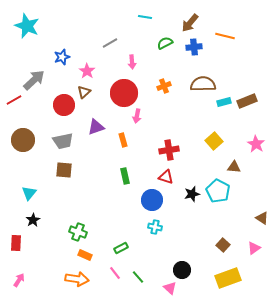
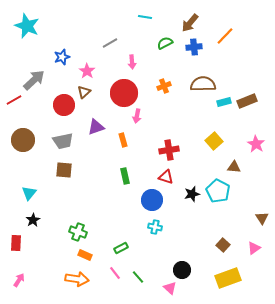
orange line at (225, 36): rotated 60 degrees counterclockwise
brown triangle at (262, 218): rotated 24 degrees clockwise
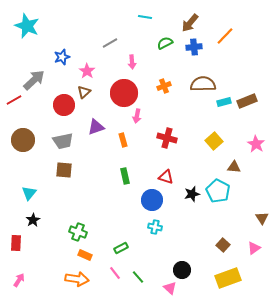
red cross at (169, 150): moved 2 px left, 12 px up; rotated 24 degrees clockwise
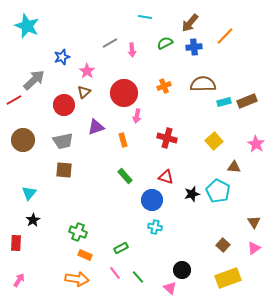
pink arrow at (132, 62): moved 12 px up
green rectangle at (125, 176): rotated 28 degrees counterclockwise
brown triangle at (262, 218): moved 8 px left, 4 px down
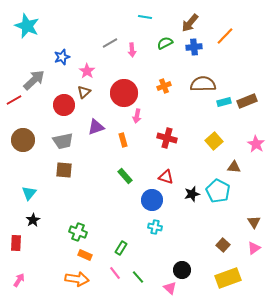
green rectangle at (121, 248): rotated 32 degrees counterclockwise
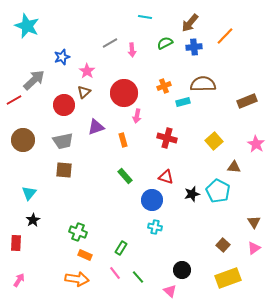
cyan rectangle at (224, 102): moved 41 px left
pink triangle at (170, 288): moved 3 px down
